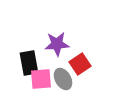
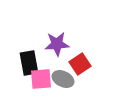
gray ellipse: rotated 35 degrees counterclockwise
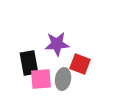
red square: rotated 35 degrees counterclockwise
gray ellipse: rotated 75 degrees clockwise
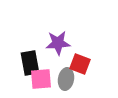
purple star: moved 1 px right, 1 px up
black rectangle: moved 1 px right
gray ellipse: moved 3 px right
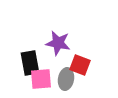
purple star: rotated 15 degrees clockwise
red square: moved 1 px down
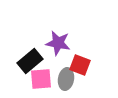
black rectangle: moved 2 px up; rotated 60 degrees clockwise
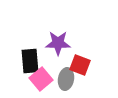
purple star: rotated 10 degrees counterclockwise
black rectangle: rotated 55 degrees counterclockwise
pink square: rotated 35 degrees counterclockwise
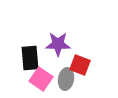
purple star: moved 1 px down
black rectangle: moved 3 px up
pink square: rotated 15 degrees counterclockwise
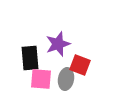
purple star: rotated 20 degrees counterclockwise
pink square: rotated 30 degrees counterclockwise
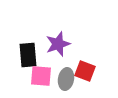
black rectangle: moved 2 px left, 3 px up
red square: moved 5 px right, 6 px down
pink square: moved 3 px up
